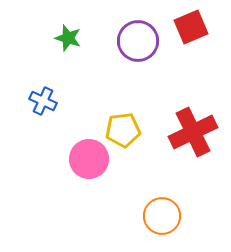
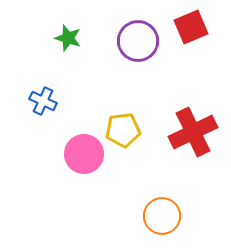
pink circle: moved 5 px left, 5 px up
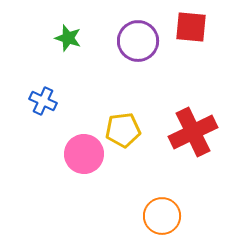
red square: rotated 28 degrees clockwise
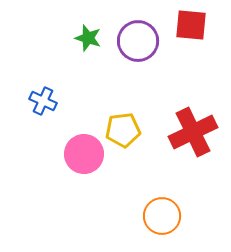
red square: moved 2 px up
green star: moved 20 px right
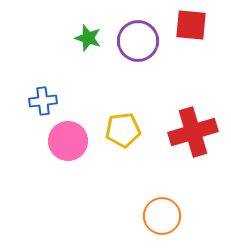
blue cross: rotated 32 degrees counterclockwise
red cross: rotated 9 degrees clockwise
pink circle: moved 16 px left, 13 px up
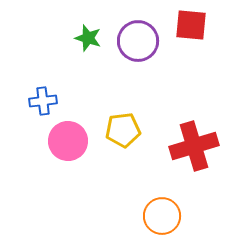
red cross: moved 1 px right, 14 px down
